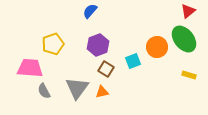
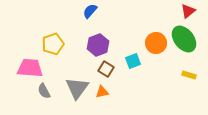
orange circle: moved 1 px left, 4 px up
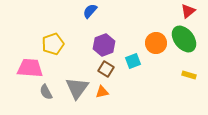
purple hexagon: moved 6 px right
gray semicircle: moved 2 px right, 1 px down
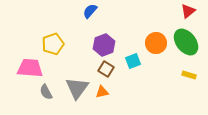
green ellipse: moved 2 px right, 3 px down
